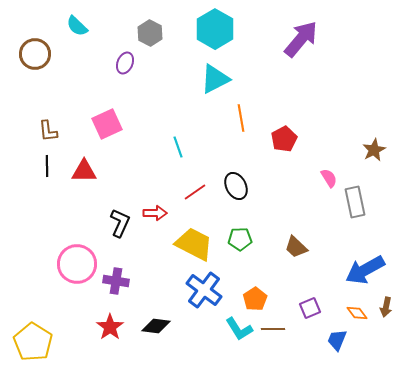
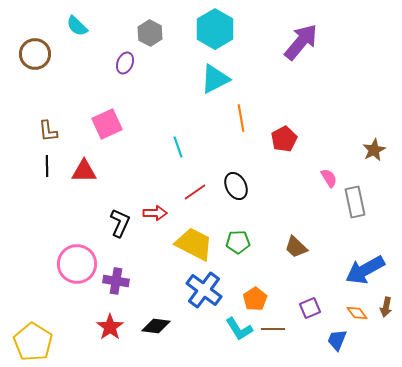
purple arrow: moved 3 px down
green pentagon: moved 2 px left, 3 px down
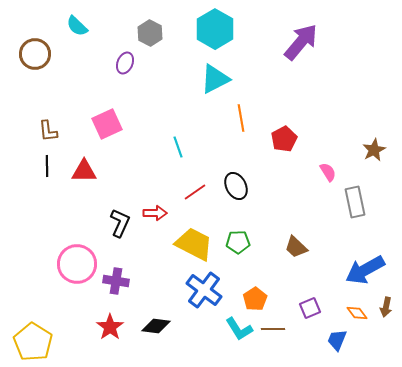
pink semicircle: moved 1 px left, 6 px up
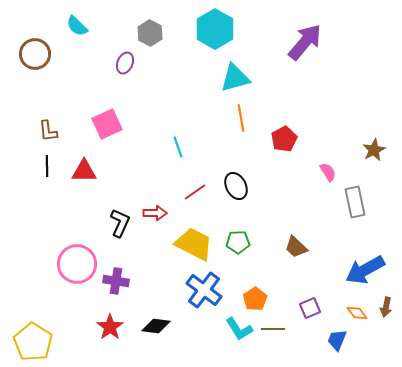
purple arrow: moved 4 px right
cyan triangle: moved 20 px right, 1 px up; rotated 12 degrees clockwise
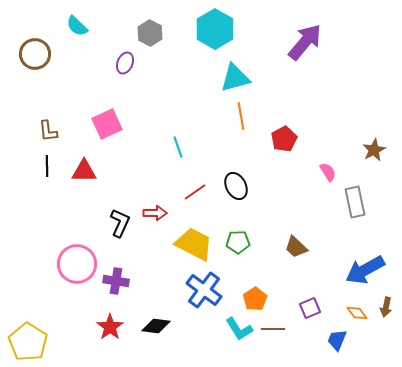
orange line: moved 2 px up
yellow pentagon: moved 5 px left
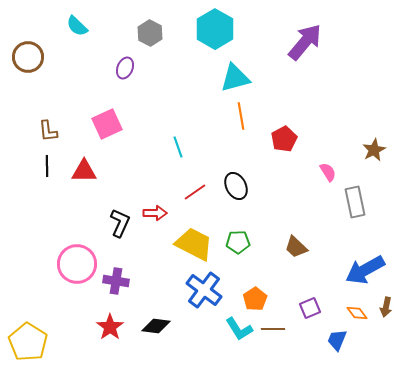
brown circle: moved 7 px left, 3 px down
purple ellipse: moved 5 px down
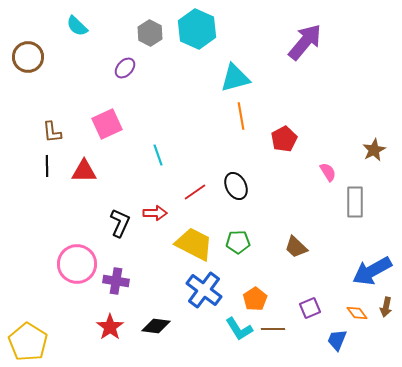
cyan hexagon: moved 18 px left; rotated 6 degrees counterclockwise
purple ellipse: rotated 20 degrees clockwise
brown L-shape: moved 4 px right, 1 px down
cyan line: moved 20 px left, 8 px down
gray rectangle: rotated 12 degrees clockwise
blue arrow: moved 7 px right, 1 px down
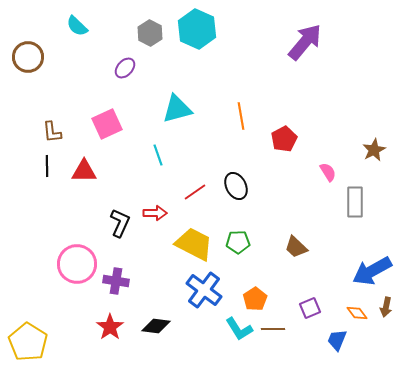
cyan triangle: moved 58 px left, 31 px down
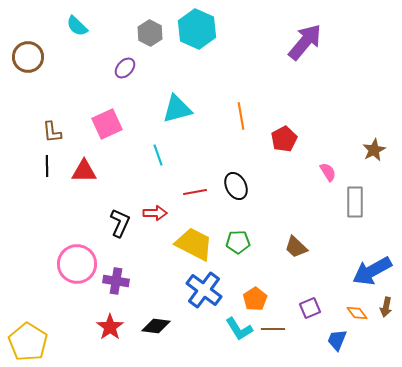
red line: rotated 25 degrees clockwise
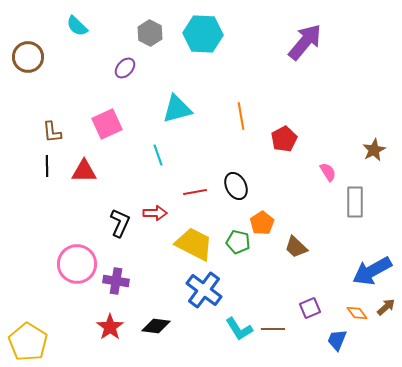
cyan hexagon: moved 6 px right, 5 px down; rotated 21 degrees counterclockwise
green pentagon: rotated 15 degrees clockwise
orange pentagon: moved 7 px right, 76 px up
brown arrow: rotated 144 degrees counterclockwise
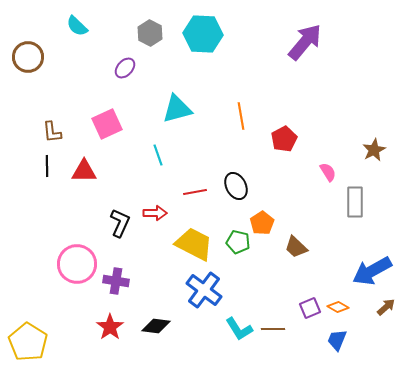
orange diamond: moved 19 px left, 6 px up; rotated 25 degrees counterclockwise
